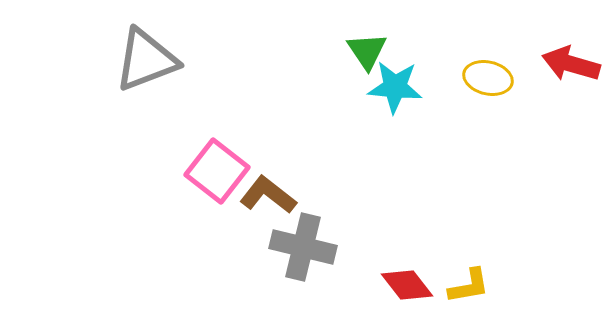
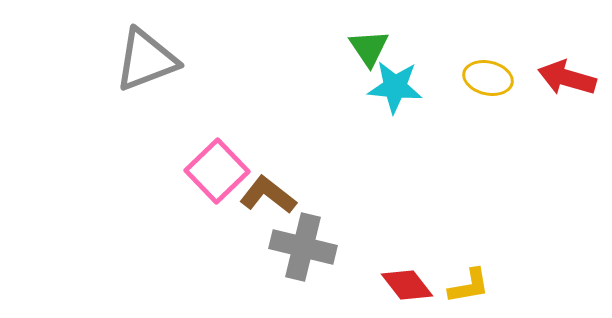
green triangle: moved 2 px right, 3 px up
red arrow: moved 4 px left, 14 px down
pink square: rotated 8 degrees clockwise
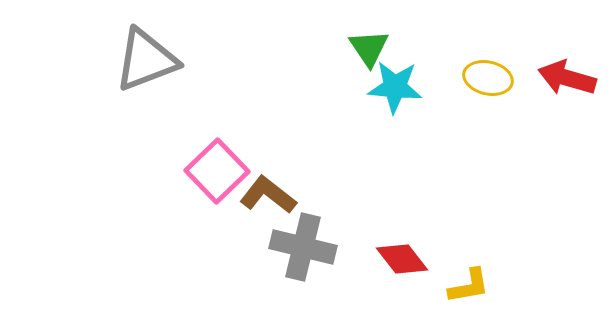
red diamond: moved 5 px left, 26 px up
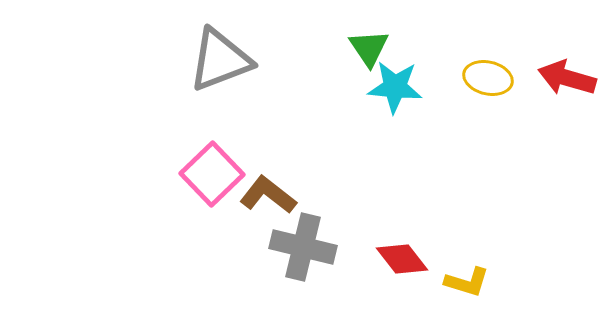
gray triangle: moved 74 px right
pink square: moved 5 px left, 3 px down
yellow L-shape: moved 2 px left, 4 px up; rotated 27 degrees clockwise
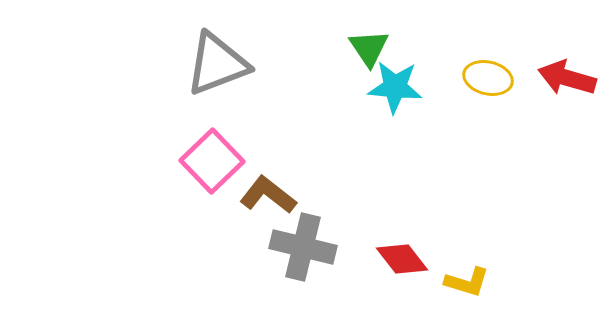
gray triangle: moved 3 px left, 4 px down
pink square: moved 13 px up
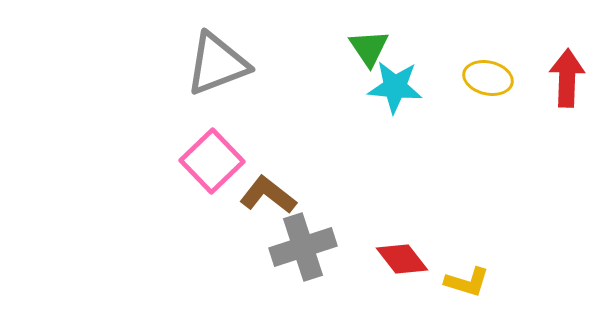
red arrow: rotated 76 degrees clockwise
gray cross: rotated 32 degrees counterclockwise
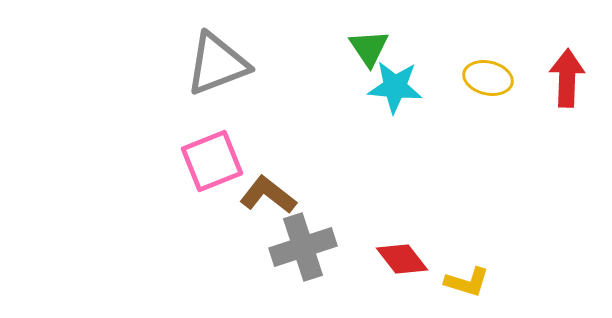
pink square: rotated 22 degrees clockwise
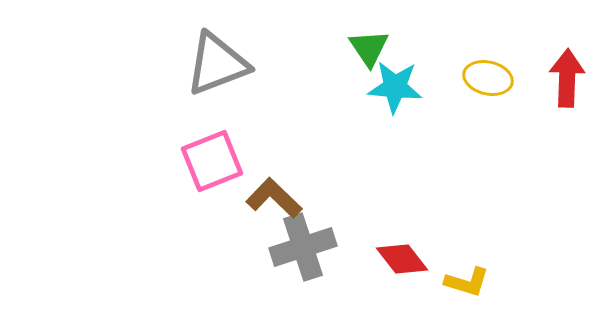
brown L-shape: moved 6 px right, 3 px down; rotated 6 degrees clockwise
